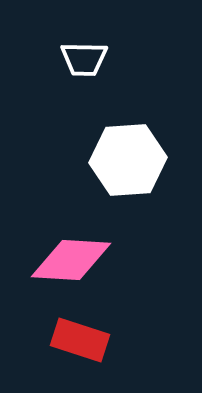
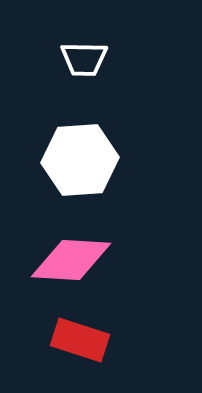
white hexagon: moved 48 px left
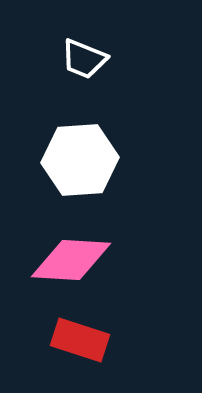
white trapezoid: rotated 21 degrees clockwise
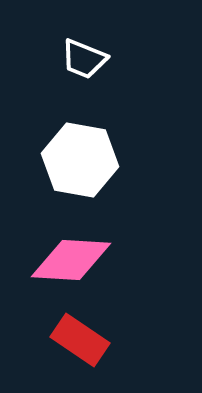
white hexagon: rotated 14 degrees clockwise
red rectangle: rotated 16 degrees clockwise
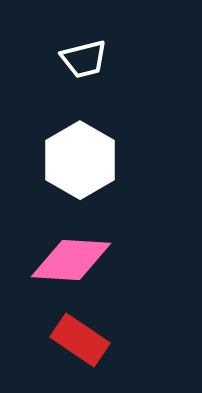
white trapezoid: rotated 36 degrees counterclockwise
white hexagon: rotated 20 degrees clockwise
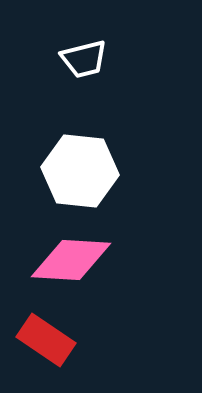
white hexagon: moved 11 px down; rotated 24 degrees counterclockwise
red rectangle: moved 34 px left
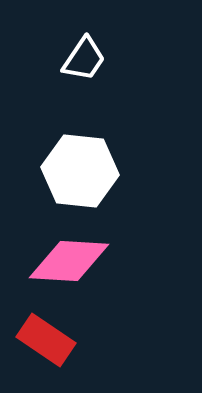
white trapezoid: rotated 42 degrees counterclockwise
pink diamond: moved 2 px left, 1 px down
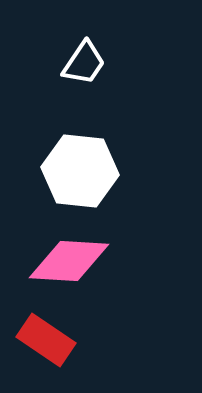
white trapezoid: moved 4 px down
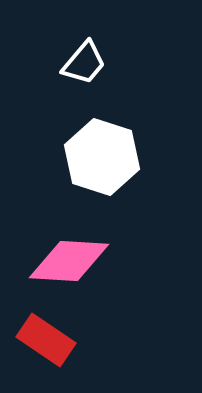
white trapezoid: rotated 6 degrees clockwise
white hexagon: moved 22 px right, 14 px up; rotated 12 degrees clockwise
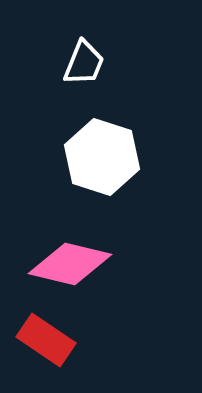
white trapezoid: rotated 18 degrees counterclockwise
pink diamond: moved 1 px right, 3 px down; rotated 10 degrees clockwise
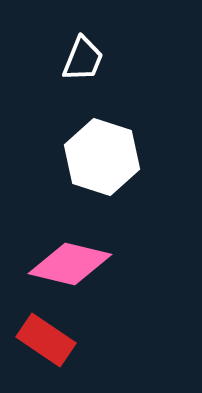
white trapezoid: moved 1 px left, 4 px up
